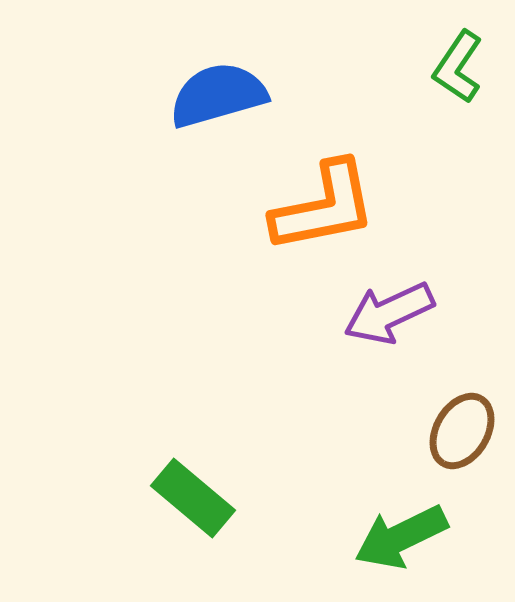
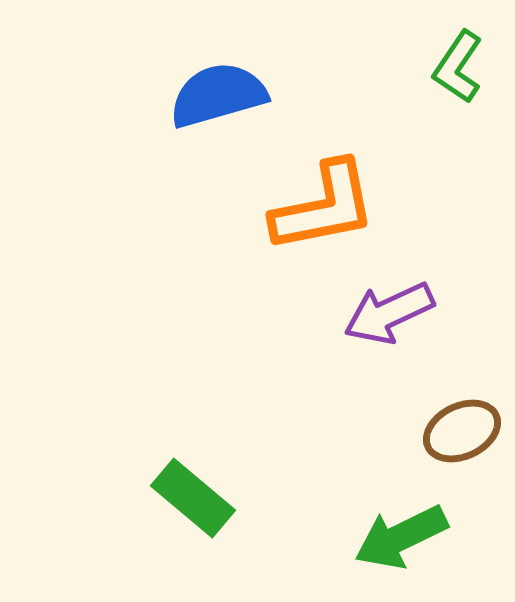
brown ellipse: rotated 34 degrees clockwise
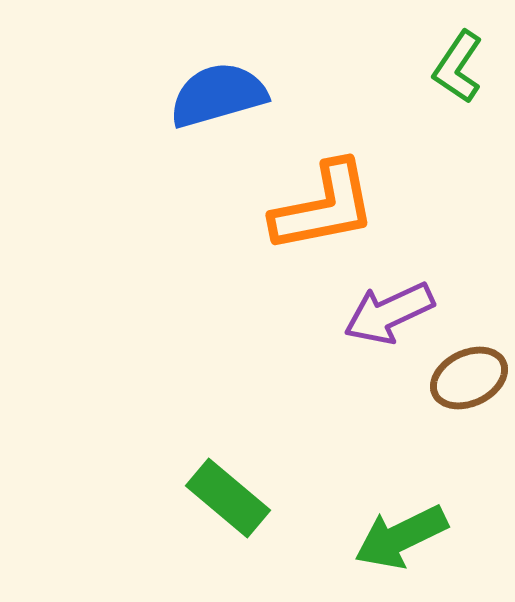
brown ellipse: moved 7 px right, 53 px up
green rectangle: moved 35 px right
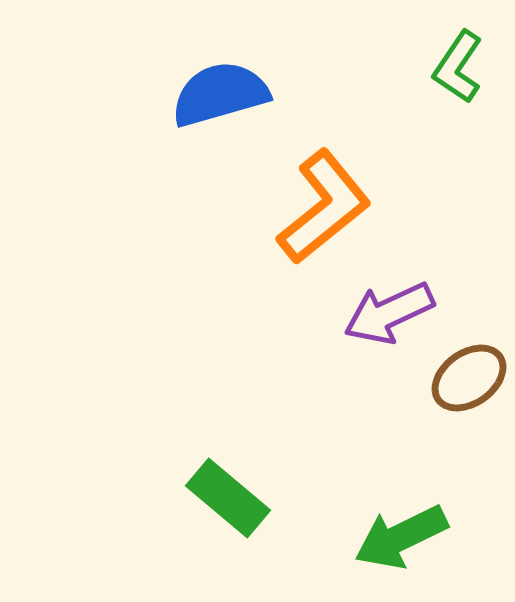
blue semicircle: moved 2 px right, 1 px up
orange L-shape: rotated 28 degrees counterclockwise
brown ellipse: rotated 10 degrees counterclockwise
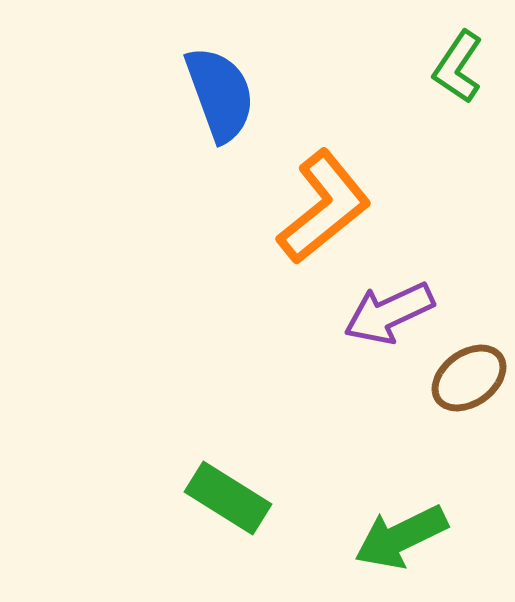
blue semicircle: rotated 86 degrees clockwise
green rectangle: rotated 8 degrees counterclockwise
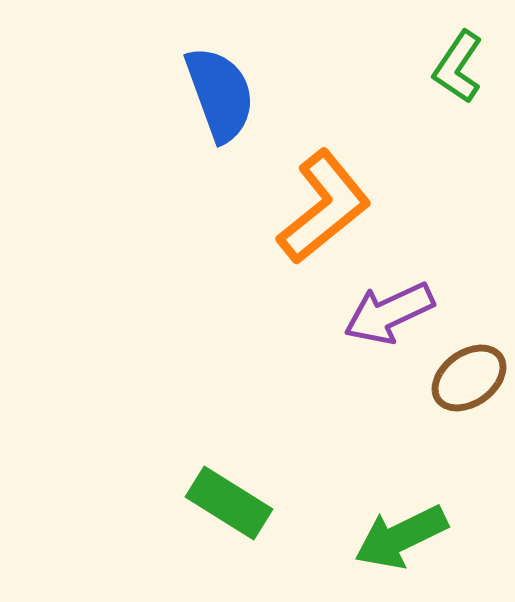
green rectangle: moved 1 px right, 5 px down
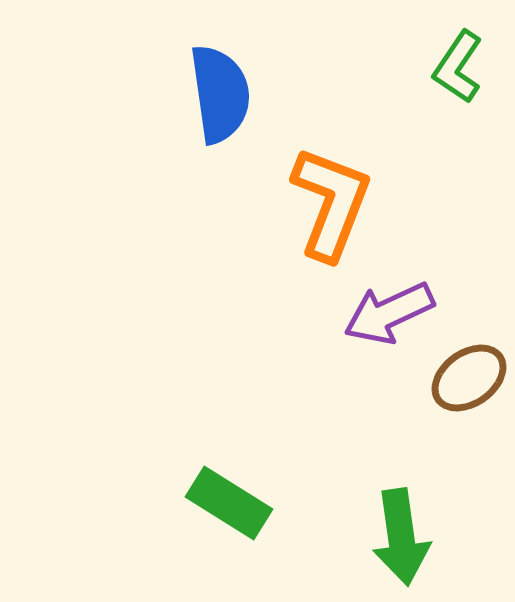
blue semicircle: rotated 12 degrees clockwise
orange L-shape: moved 7 px right, 4 px up; rotated 30 degrees counterclockwise
green arrow: rotated 72 degrees counterclockwise
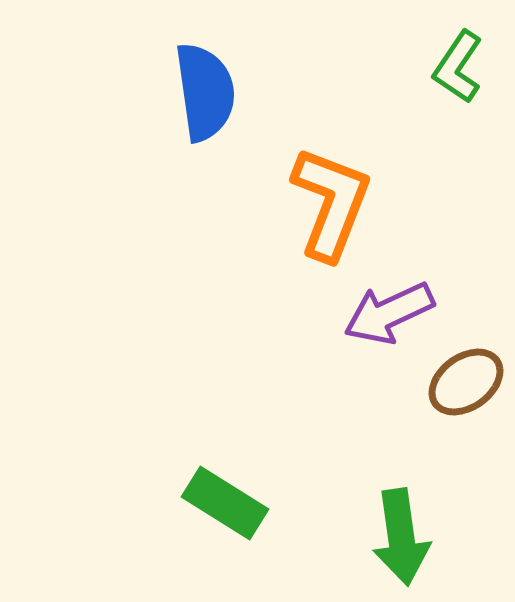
blue semicircle: moved 15 px left, 2 px up
brown ellipse: moved 3 px left, 4 px down
green rectangle: moved 4 px left
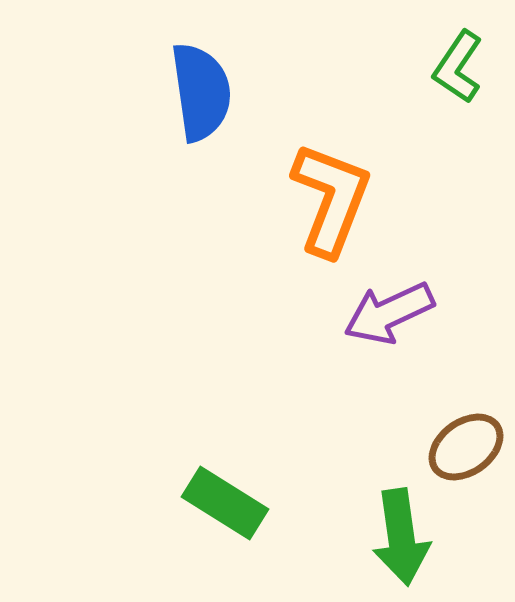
blue semicircle: moved 4 px left
orange L-shape: moved 4 px up
brown ellipse: moved 65 px down
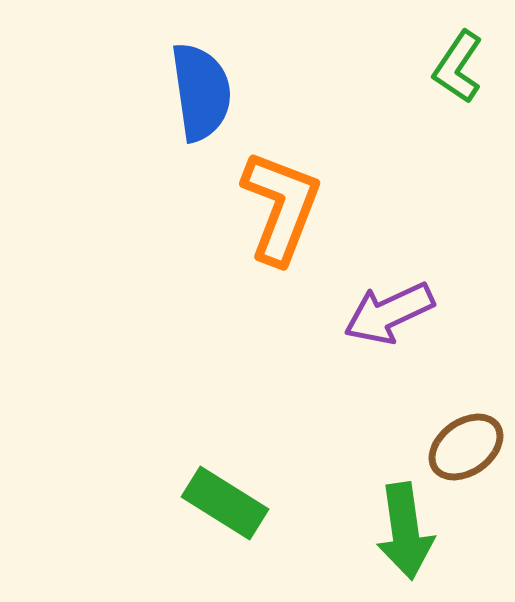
orange L-shape: moved 50 px left, 8 px down
green arrow: moved 4 px right, 6 px up
